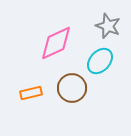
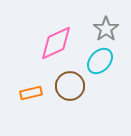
gray star: moved 2 px left, 3 px down; rotated 15 degrees clockwise
brown circle: moved 2 px left, 2 px up
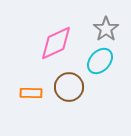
brown circle: moved 1 px left, 1 px down
orange rectangle: rotated 15 degrees clockwise
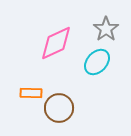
cyan ellipse: moved 3 px left, 1 px down
brown circle: moved 10 px left, 21 px down
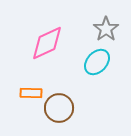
pink diamond: moved 9 px left
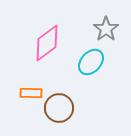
pink diamond: rotated 12 degrees counterclockwise
cyan ellipse: moved 6 px left
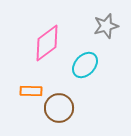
gray star: moved 3 px up; rotated 20 degrees clockwise
cyan ellipse: moved 6 px left, 3 px down
orange rectangle: moved 2 px up
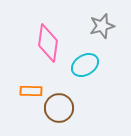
gray star: moved 4 px left
pink diamond: moved 1 px right; rotated 45 degrees counterclockwise
cyan ellipse: rotated 16 degrees clockwise
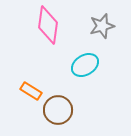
pink diamond: moved 18 px up
orange rectangle: rotated 30 degrees clockwise
brown circle: moved 1 px left, 2 px down
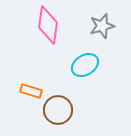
orange rectangle: rotated 15 degrees counterclockwise
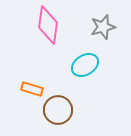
gray star: moved 1 px right, 1 px down
orange rectangle: moved 1 px right, 2 px up
